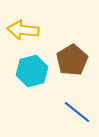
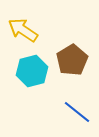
yellow arrow: rotated 28 degrees clockwise
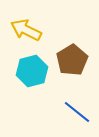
yellow arrow: moved 3 px right; rotated 8 degrees counterclockwise
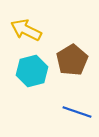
blue line: rotated 20 degrees counterclockwise
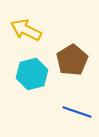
cyan hexagon: moved 3 px down
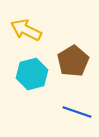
brown pentagon: moved 1 px right, 1 px down
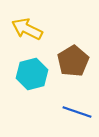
yellow arrow: moved 1 px right, 1 px up
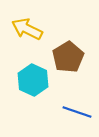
brown pentagon: moved 5 px left, 4 px up
cyan hexagon: moved 1 px right, 6 px down; rotated 20 degrees counterclockwise
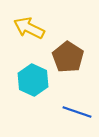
yellow arrow: moved 2 px right, 1 px up
brown pentagon: rotated 8 degrees counterclockwise
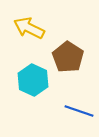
blue line: moved 2 px right, 1 px up
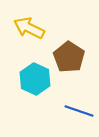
brown pentagon: moved 1 px right
cyan hexagon: moved 2 px right, 1 px up
